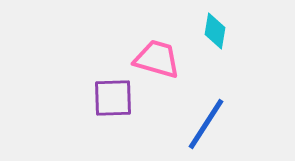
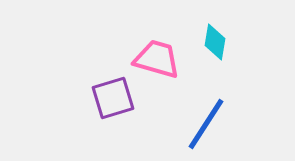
cyan diamond: moved 11 px down
purple square: rotated 15 degrees counterclockwise
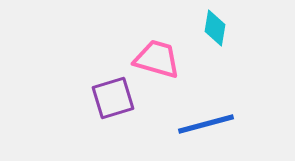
cyan diamond: moved 14 px up
blue line: rotated 42 degrees clockwise
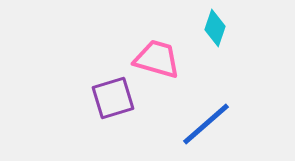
cyan diamond: rotated 9 degrees clockwise
blue line: rotated 26 degrees counterclockwise
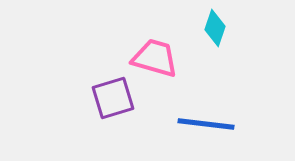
pink trapezoid: moved 2 px left, 1 px up
blue line: rotated 48 degrees clockwise
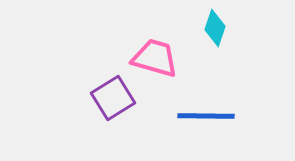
purple square: rotated 15 degrees counterclockwise
blue line: moved 8 px up; rotated 6 degrees counterclockwise
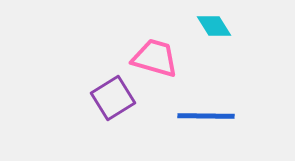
cyan diamond: moved 1 px left, 2 px up; rotated 51 degrees counterclockwise
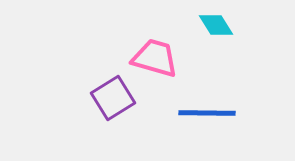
cyan diamond: moved 2 px right, 1 px up
blue line: moved 1 px right, 3 px up
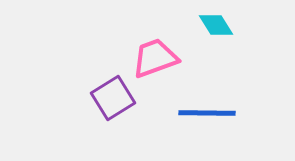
pink trapezoid: rotated 36 degrees counterclockwise
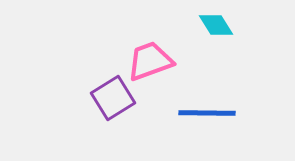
pink trapezoid: moved 5 px left, 3 px down
